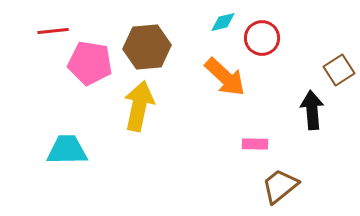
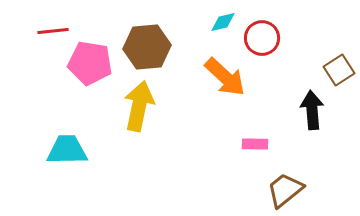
brown trapezoid: moved 5 px right, 4 px down
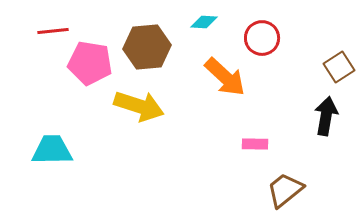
cyan diamond: moved 19 px left; rotated 16 degrees clockwise
brown square: moved 3 px up
yellow arrow: rotated 96 degrees clockwise
black arrow: moved 14 px right, 6 px down; rotated 15 degrees clockwise
cyan trapezoid: moved 15 px left
